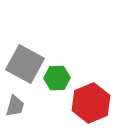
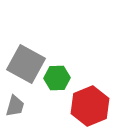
gray square: moved 1 px right
red hexagon: moved 1 px left, 3 px down
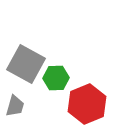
green hexagon: moved 1 px left
red hexagon: moved 3 px left, 2 px up
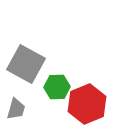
green hexagon: moved 1 px right, 9 px down
gray trapezoid: moved 1 px right, 3 px down
